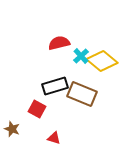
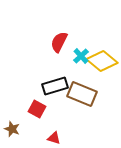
red semicircle: moved 1 px up; rotated 50 degrees counterclockwise
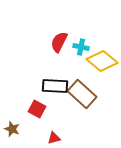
cyan cross: moved 9 px up; rotated 35 degrees counterclockwise
black rectangle: rotated 20 degrees clockwise
brown rectangle: rotated 20 degrees clockwise
red triangle: rotated 32 degrees counterclockwise
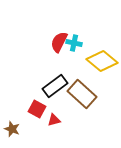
cyan cross: moved 7 px left, 4 px up
black rectangle: rotated 40 degrees counterclockwise
red triangle: moved 18 px up
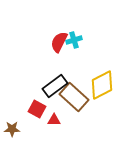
cyan cross: moved 3 px up; rotated 28 degrees counterclockwise
yellow diamond: moved 24 px down; rotated 68 degrees counterclockwise
brown rectangle: moved 8 px left, 3 px down
red triangle: rotated 16 degrees clockwise
brown star: rotated 21 degrees counterclockwise
